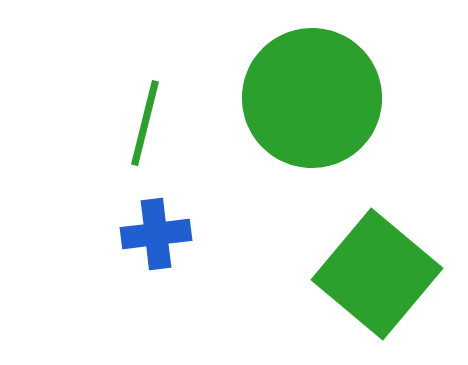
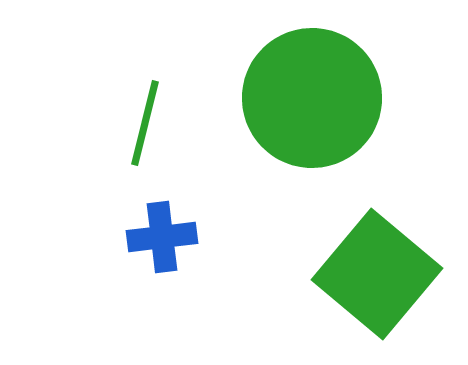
blue cross: moved 6 px right, 3 px down
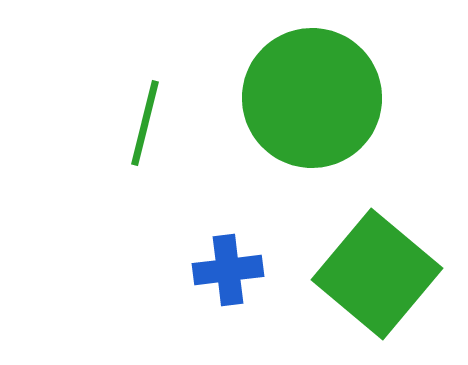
blue cross: moved 66 px right, 33 px down
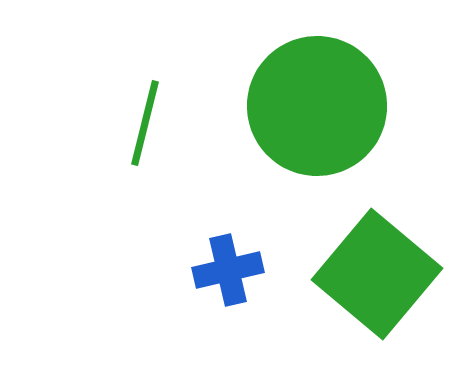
green circle: moved 5 px right, 8 px down
blue cross: rotated 6 degrees counterclockwise
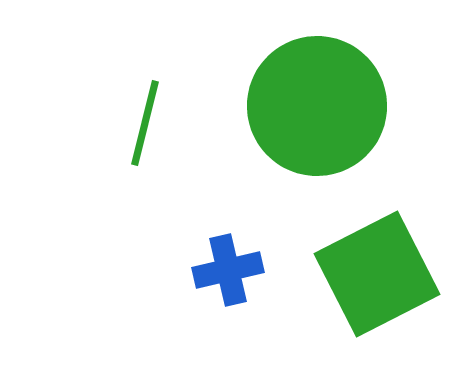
green square: rotated 23 degrees clockwise
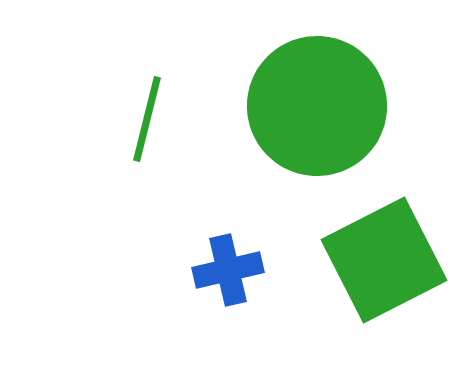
green line: moved 2 px right, 4 px up
green square: moved 7 px right, 14 px up
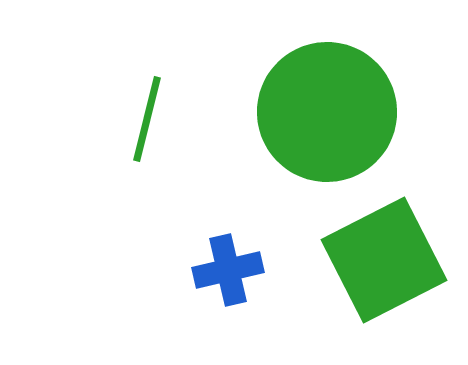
green circle: moved 10 px right, 6 px down
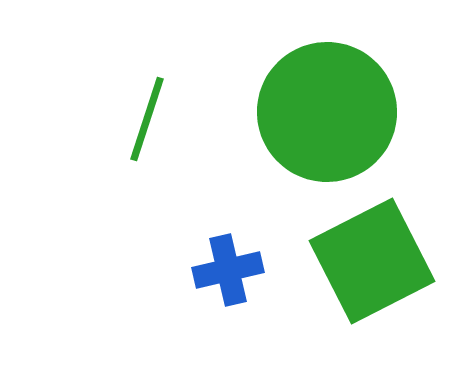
green line: rotated 4 degrees clockwise
green square: moved 12 px left, 1 px down
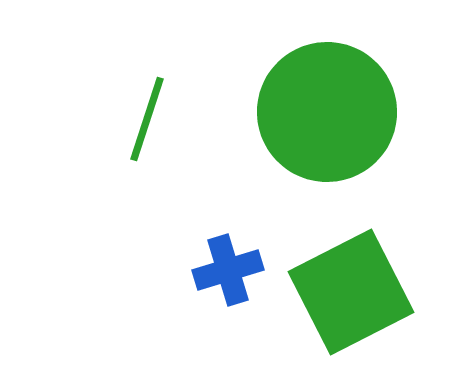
green square: moved 21 px left, 31 px down
blue cross: rotated 4 degrees counterclockwise
